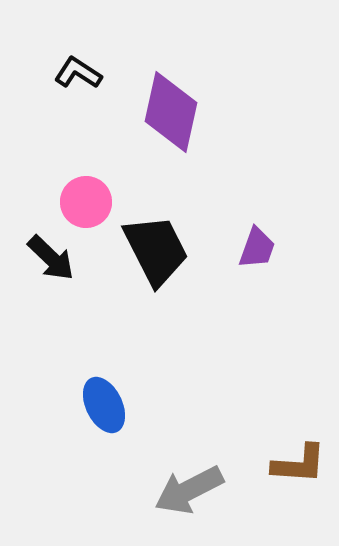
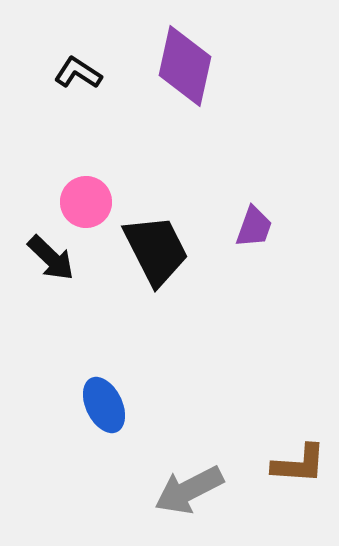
purple diamond: moved 14 px right, 46 px up
purple trapezoid: moved 3 px left, 21 px up
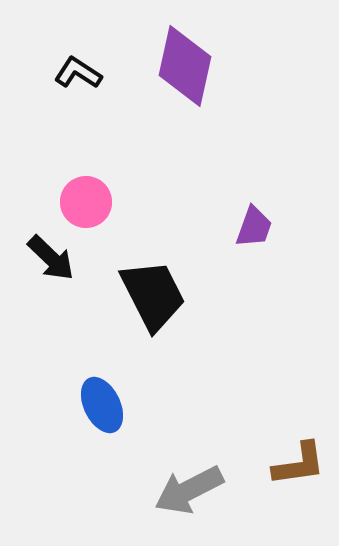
black trapezoid: moved 3 px left, 45 px down
blue ellipse: moved 2 px left
brown L-shape: rotated 12 degrees counterclockwise
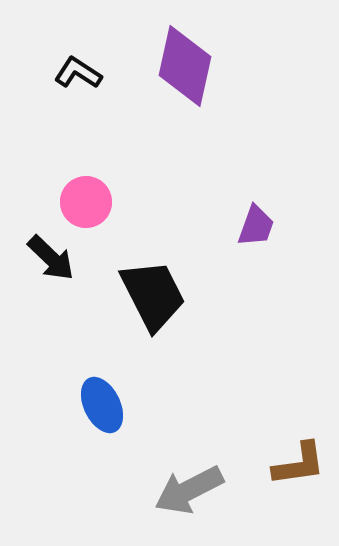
purple trapezoid: moved 2 px right, 1 px up
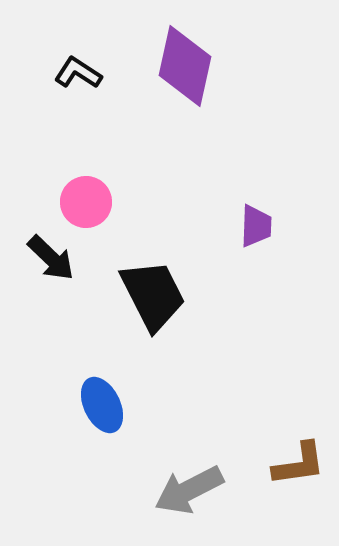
purple trapezoid: rotated 18 degrees counterclockwise
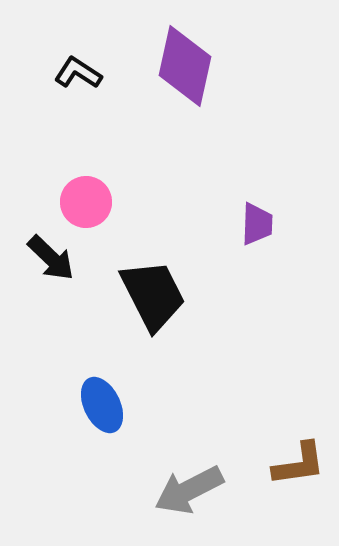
purple trapezoid: moved 1 px right, 2 px up
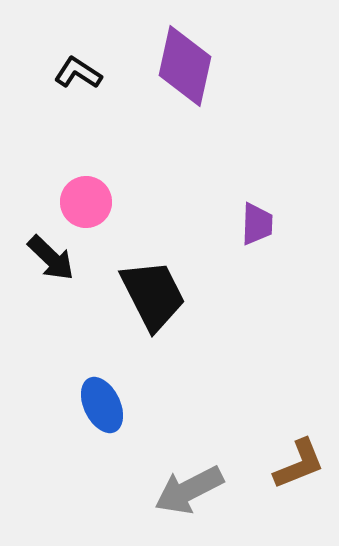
brown L-shape: rotated 14 degrees counterclockwise
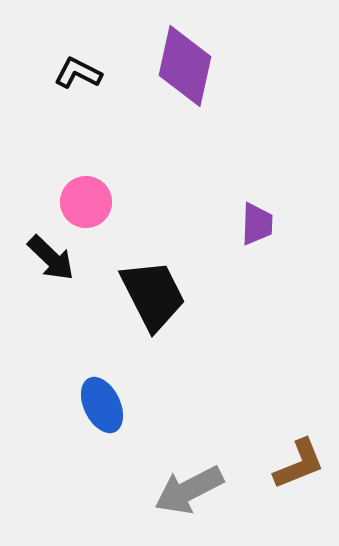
black L-shape: rotated 6 degrees counterclockwise
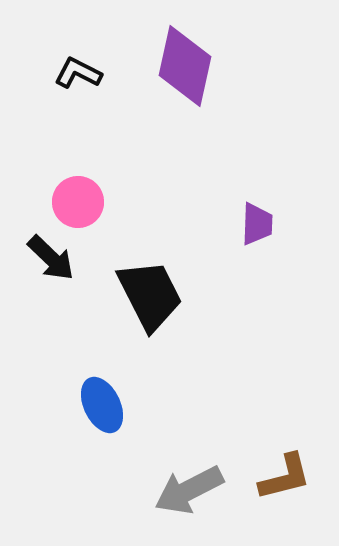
pink circle: moved 8 px left
black trapezoid: moved 3 px left
brown L-shape: moved 14 px left, 13 px down; rotated 8 degrees clockwise
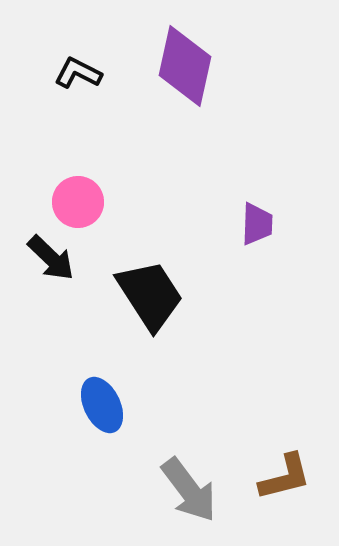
black trapezoid: rotated 6 degrees counterclockwise
gray arrow: rotated 100 degrees counterclockwise
